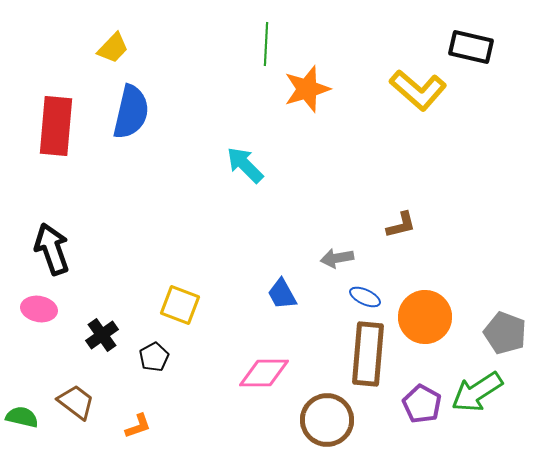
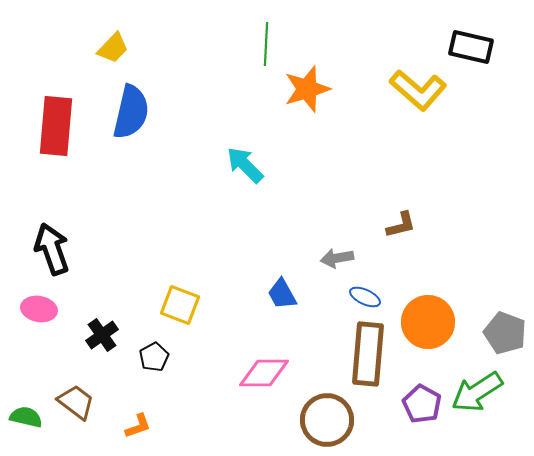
orange circle: moved 3 px right, 5 px down
green semicircle: moved 4 px right
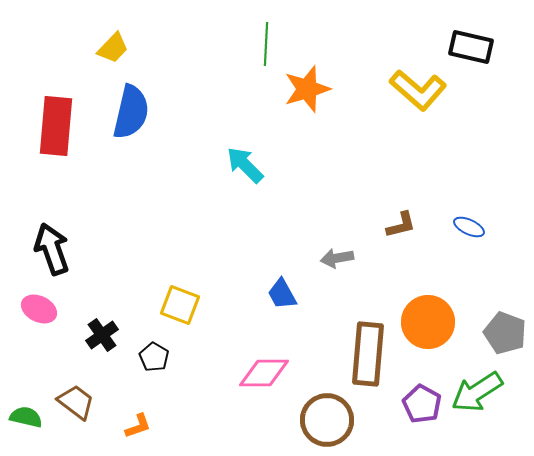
blue ellipse: moved 104 px right, 70 px up
pink ellipse: rotated 16 degrees clockwise
black pentagon: rotated 12 degrees counterclockwise
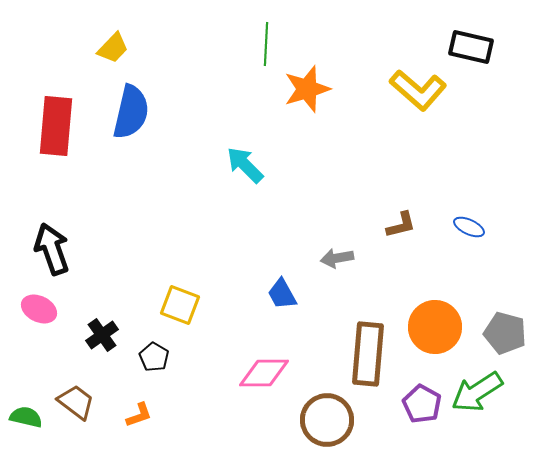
orange circle: moved 7 px right, 5 px down
gray pentagon: rotated 6 degrees counterclockwise
orange L-shape: moved 1 px right, 11 px up
